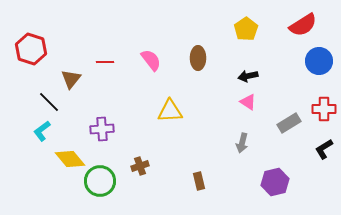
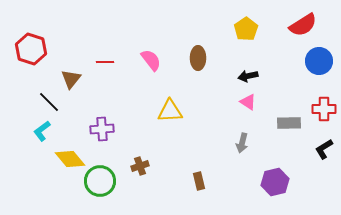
gray rectangle: rotated 30 degrees clockwise
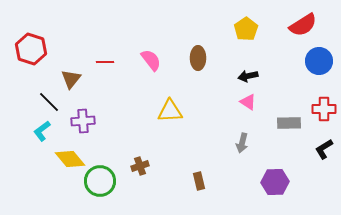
purple cross: moved 19 px left, 8 px up
purple hexagon: rotated 12 degrees clockwise
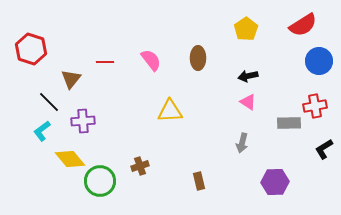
red cross: moved 9 px left, 3 px up; rotated 10 degrees counterclockwise
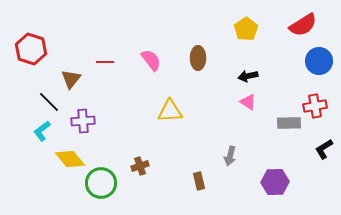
gray arrow: moved 12 px left, 13 px down
green circle: moved 1 px right, 2 px down
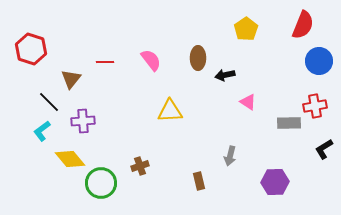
red semicircle: rotated 36 degrees counterclockwise
black arrow: moved 23 px left, 1 px up
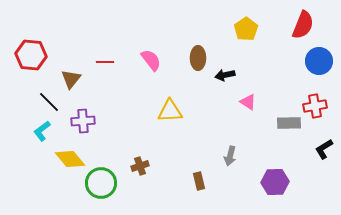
red hexagon: moved 6 px down; rotated 12 degrees counterclockwise
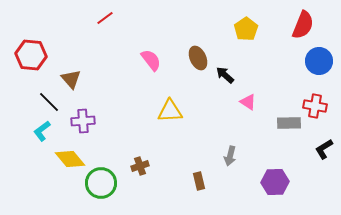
brown ellipse: rotated 25 degrees counterclockwise
red line: moved 44 px up; rotated 36 degrees counterclockwise
black arrow: rotated 54 degrees clockwise
brown triangle: rotated 20 degrees counterclockwise
red cross: rotated 20 degrees clockwise
